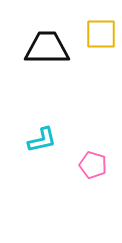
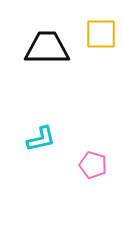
cyan L-shape: moved 1 px left, 1 px up
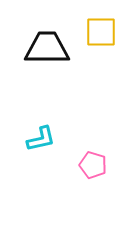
yellow square: moved 2 px up
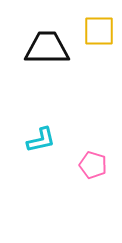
yellow square: moved 2 px left, 1 px up
cyan L-shape: moved 1 px down
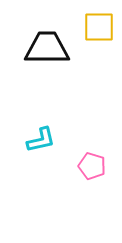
yellow square: moved 4 px up
pink pentagon: moved 1 px left, 1 px down
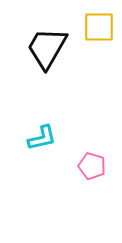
black trapezoid: rotated 60 degrees counterclockwise
cyan L-shape: moved 1 px right, 2 px up
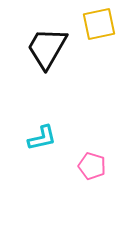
yellow square: moved 3 px up; rotated 12 degrees counterclockwise
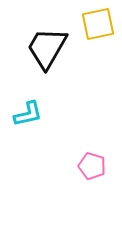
yellow square: moved 1 px left
cyan L-shape: moved 14 px left, 24 px up
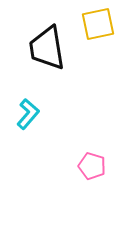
black trapezoid: rotated 39 degrees counterclockwise
cyan L-shape: rotated 36 degrees counterclockwise
